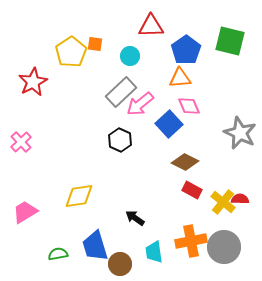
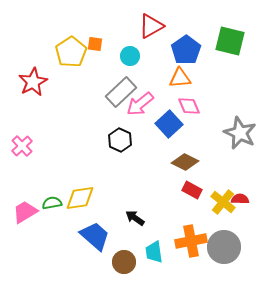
red triangle: rotated 28 degrees counterclockwise
pink cross: moved 1 px right, 4 px down
yellow diamond: moved 1 px right, 2 px down
blue trapezoid: moved 10 px up; rotated 148 degrees clockwise
green semicircle: moved 6 px left, 51 px up
brown circle: moved 4 px right, 2 px up
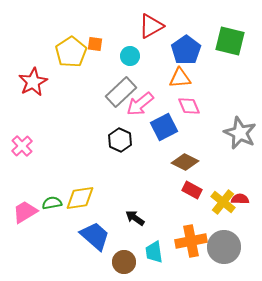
blue square: moved 5 px left, 3 px down; rotated 16 degrees clockwise
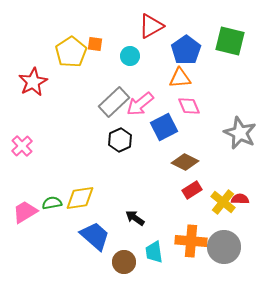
gray rectangle: moved 7 px left, 10 px down
black hexagon: rotated 10 degrees clockwise
red rectangle: rotated 60 degrees counterclockwise
orange cross: rotated 16 degrees clockwise
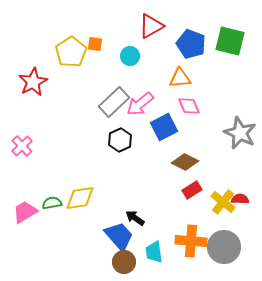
blue pentagon: moved 5 px right, 6 px up; rotated 16 degrees counterclockwise
blue trapezoid: moved 24 px right; rotated 8 degrees clockwise
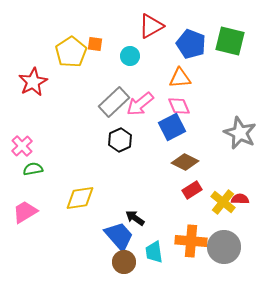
pink diamond: moved 10 px left
blue square: moved 8 px right
green semicircle: moved 19 px left, 34 px up
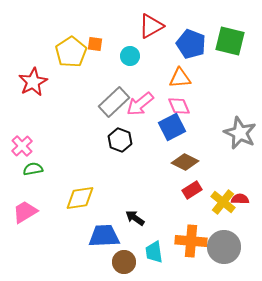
black hexagon: rotated 15 degrees counterclockwise
blue trapezoid: moved 15 px left; rotated 52 degrees counterclockwise
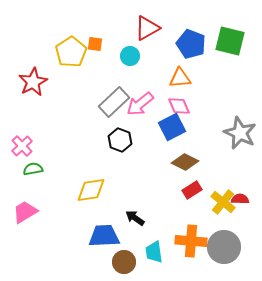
red triangle: moved 4 px left, 2 px down
yellow diamond: moved 11 px right, 8 px up
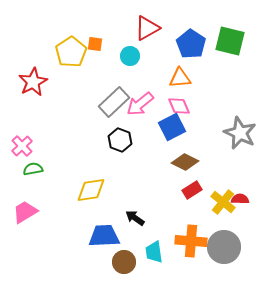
blue pentagon: rotated 12 degrees clockwise
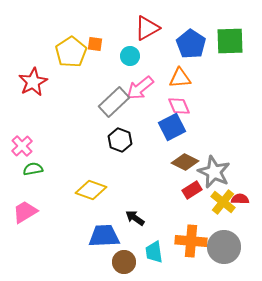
green square: rotated 16 degrees counterclockwise
pink arrow: moved 16 px up
gray star: moved 26 px left, 39 px down
yellow diamond: rotated 28 degrees clockwise
